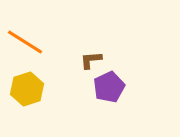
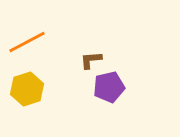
orange line: moved 2 px right; rotated 60 degrees counterclockwise
purple pentagon: rotated 12 degrees clockwise
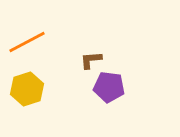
purple pentagon: rotated 20 degrees clockwise
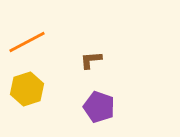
purple pentagon: moved 10 px left, 20 px down; rotated 12 degrees clockwise
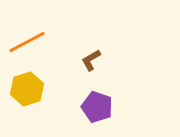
brown L-shape: rotated 25 degrees counterclockwise
purple pentagon: moved 2 px left
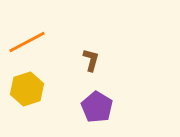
brown L-shape: rotated 135 degrees clockwise
purple pentagon: rotated 12 degrees clockwise
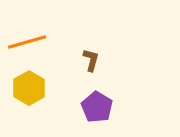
orange line: rotated 12 degrees clockwise
yellow hexagon: moved 2 px right, 1 px up; rotated 12 degrees counterclockwise
